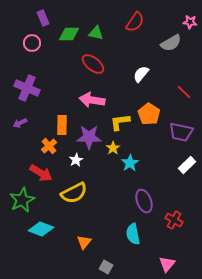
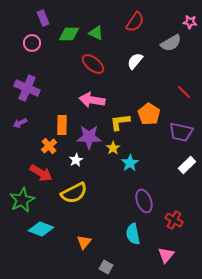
green triangle: rotated 14 degrees clockwise
white semicircle: moved 6 px left, 13 px up
pink triangle: moved 1 px left, 9 px up
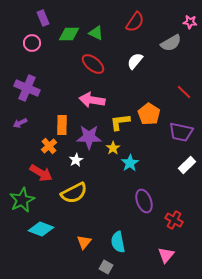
cyan semicircle: moved 15 px left, 8 px down
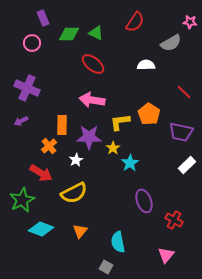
white semicircle: moved 11 px right, 4 px down; rotated 48 degrees clockwise
purple arrow: moved 1 px right, 2 px up
orange triangle: moved 4 px left, 11 px up
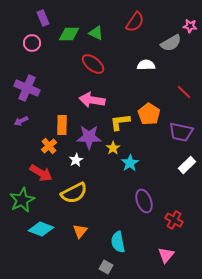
pink star: moved 4 px down
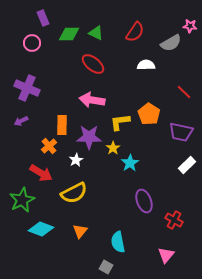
red semicircle: moved 10 px down
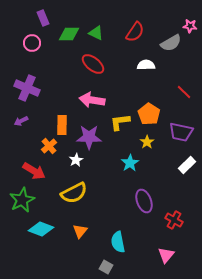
yellow star: moved 34 px right, 6 px up
red arrow: moved 7 px left, 2 px up
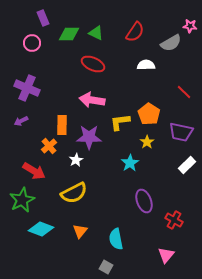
red ellipse: rotated 15 degrees counterclockwise
cyan semicircle: moved 2 px left, 3 px up
